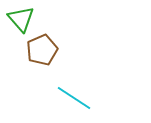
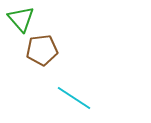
brown pentagon: rotated 16 degrees clockwise
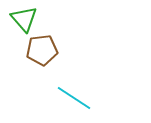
green triangle: moved 3 px right
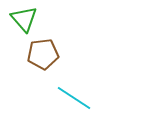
brown pentagon: moved 1 px right, 4 px down
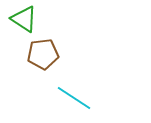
green triangle: rotated 16 degrees counterclockwise
